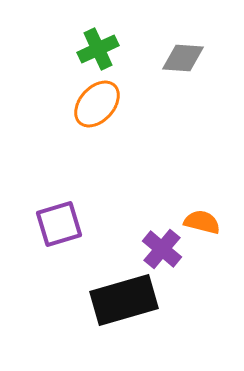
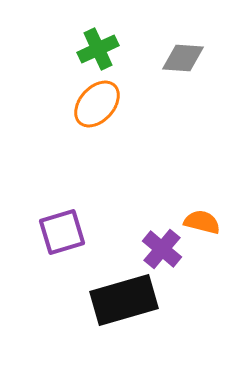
purple square: moved 3 px right, 8 px down
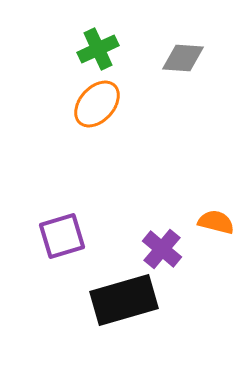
orange semicircle: moved 14 px right
purple square: moved 4 px down
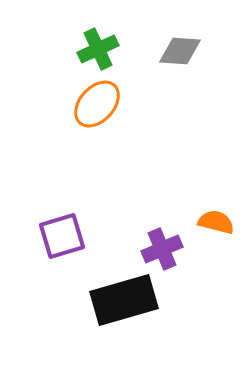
gray diamond: moved 3 px left, 7 px up
purple cross: rotated 27 degrees clockwise
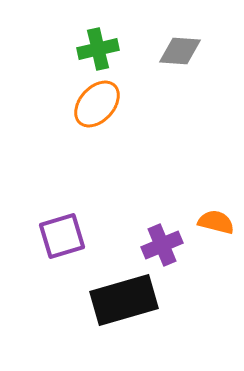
green cross: rotated 12 degrees clockwise
purple cross: moved 4 px up
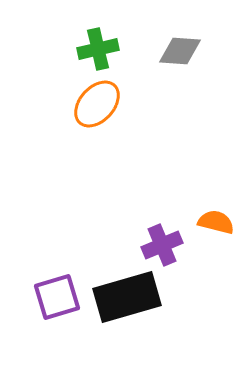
purple square: moved 5 px left, 61 px down
black rectangle: moved 3 px right, 3 px up
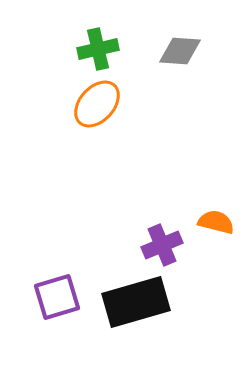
black rectangle: moved 9 px right, 5 px down
